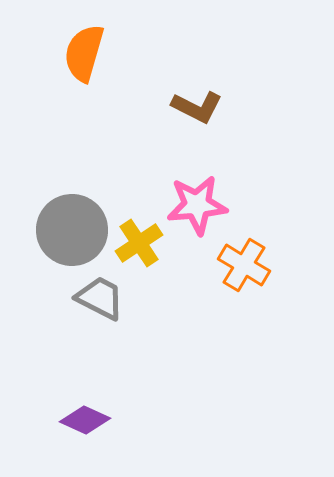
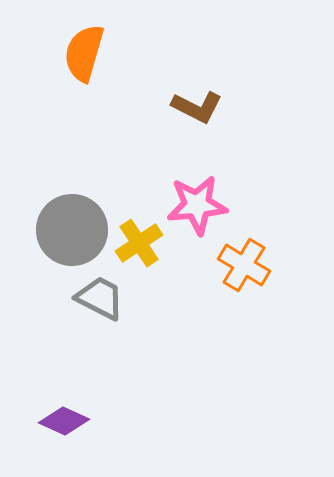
purple diamond: moved 21 px left, 1 px down
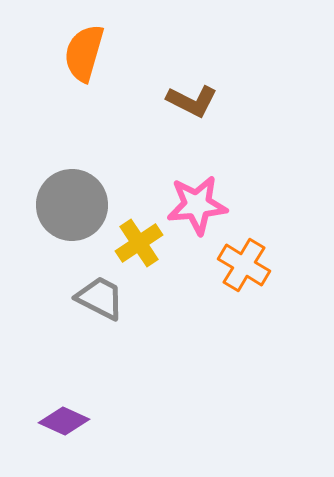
brown L-shape: moved 5 px left, 6 px up
gray circle: moved 25 px up
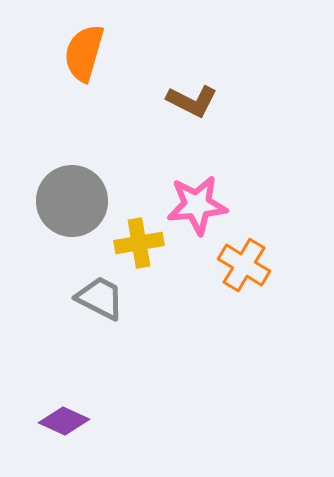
gray circle: moved 4 px up
yellow cross: rotated 24 degrees clockwise
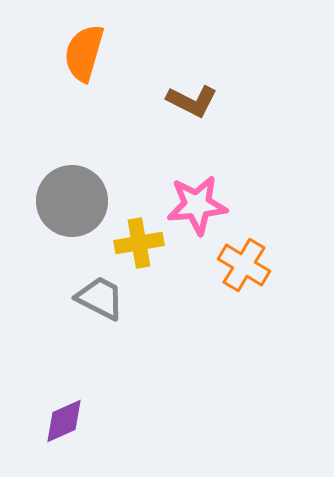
purple diamond: rotated 48 degrees counterclockwise
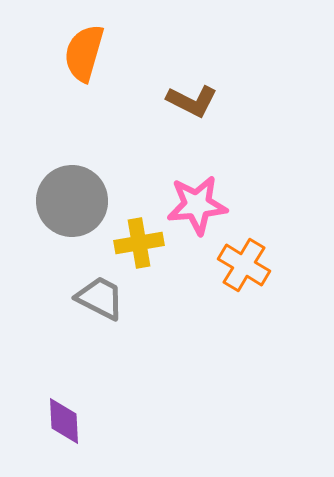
purple diamond: rotated 69 degrees counterclockwise
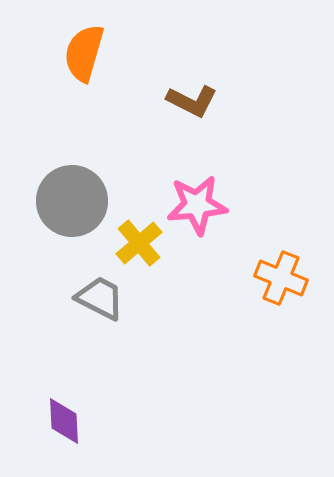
yellow cross: rotated 30 degrees counterclockwise
orange cross: moved 37 px right, 13 px down; rotated 9 degrees counterclockwise
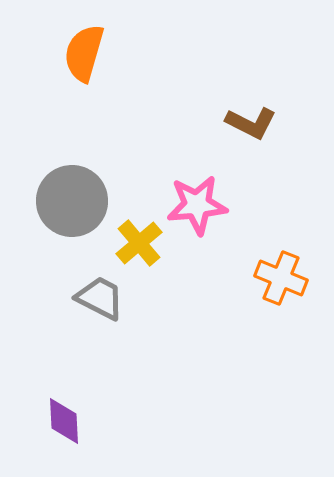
brown L-shape: moved 59 px right, 22 px down
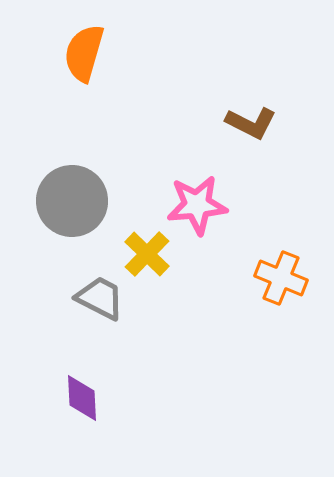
yellow cross: moved 8 px right, 11 px down; rotated 6 degrees counterclockwise
purple diamond: moved 18 px right, 23 px up
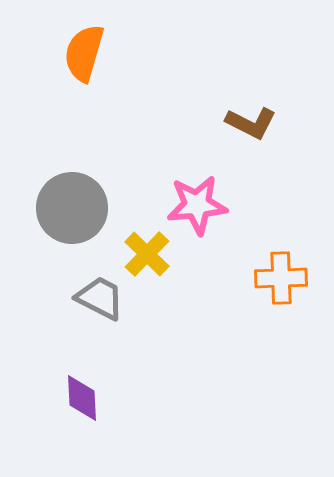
gray circle: moved 7 px down
orange cross: rotated 24 degrees counterclockwise
